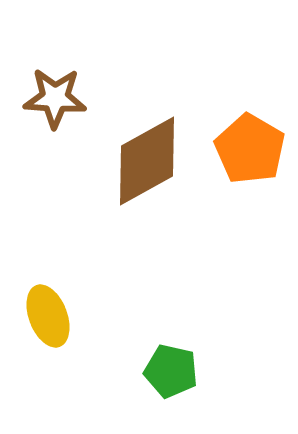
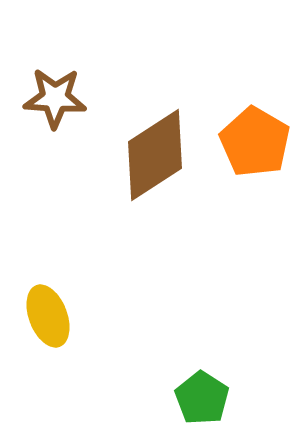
orange pentagon: moved 5 px right, 7 px up
brown diamond: moved 8 px right, 6 px up; rotated 4 degrees counterclockwise
green pentagon: moved 31 px right, 27 px down; rotated 20 degrees clockwise
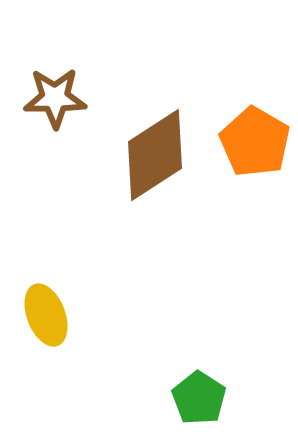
brown star: rotated 4 degrees counterclockwise
yellow ellipse: moved 2 px left, 1 px up
green pentagon: moved 3 px left
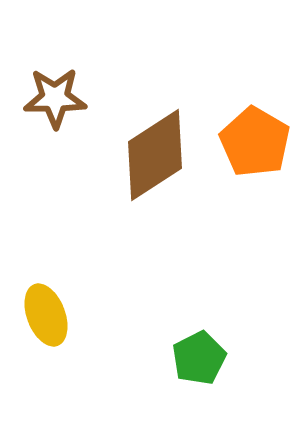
green pentagon: moved 40 px up; rotated 12 degrees clockwise
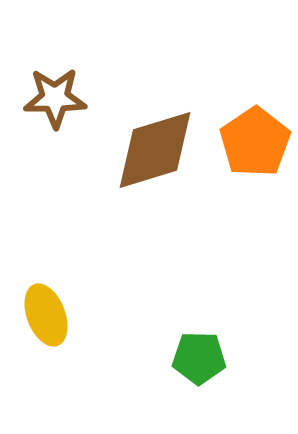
orange pentagon: rotated 8 degrees clockwise
brown diamond: moved 5 px up; rotated 16 degrees clockwise
green pentagon: rotated 28 degrees clockwise
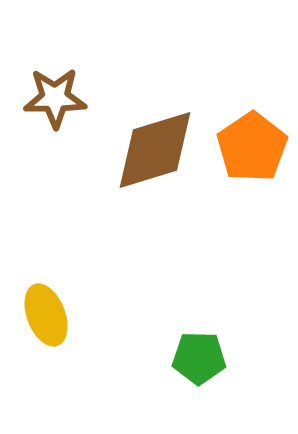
orange pentagon: moved 3 px left, 5 px down
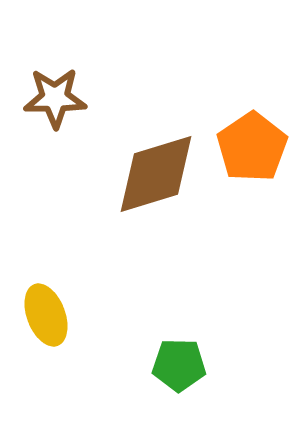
brown diamond: moved 1 px right, 24 px down
green pentagon: moved 20 px left, 7 px down
